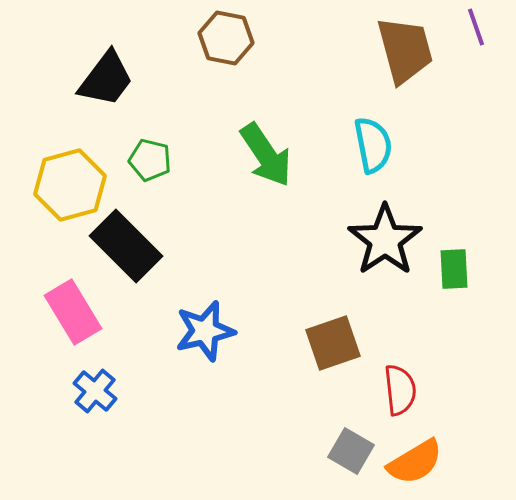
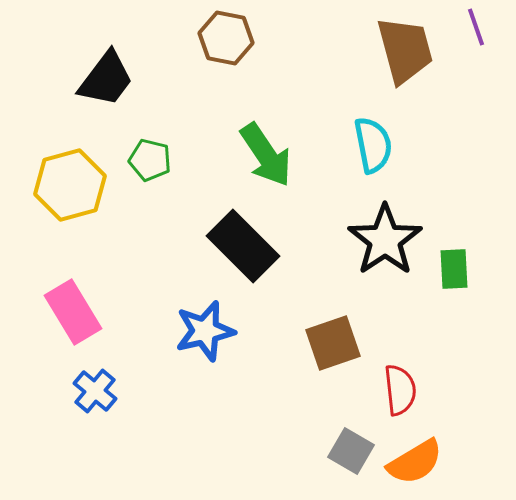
black rectangle: moved 117 px right
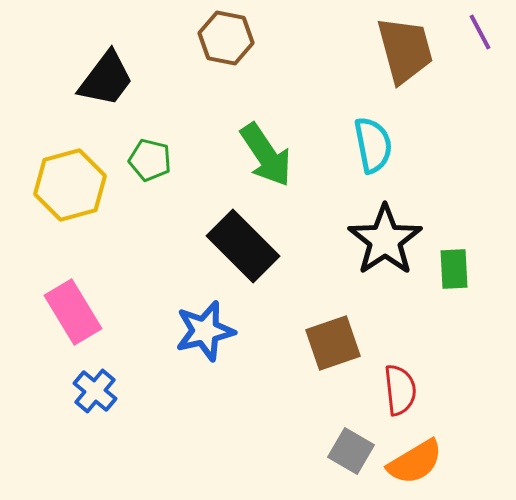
purple line: moved 4 px right, 5 px down; rotated 9 degrees counterclockwise
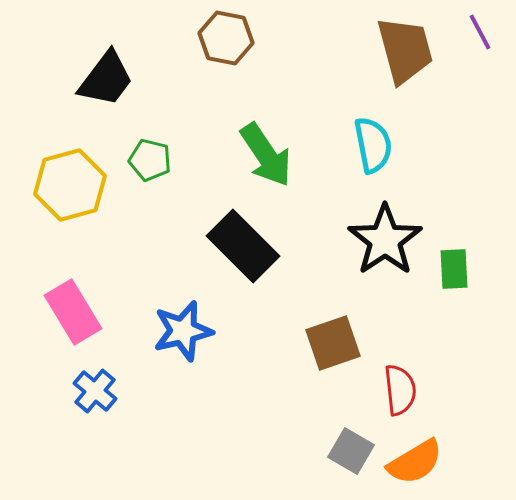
blue star: moved 22 px left
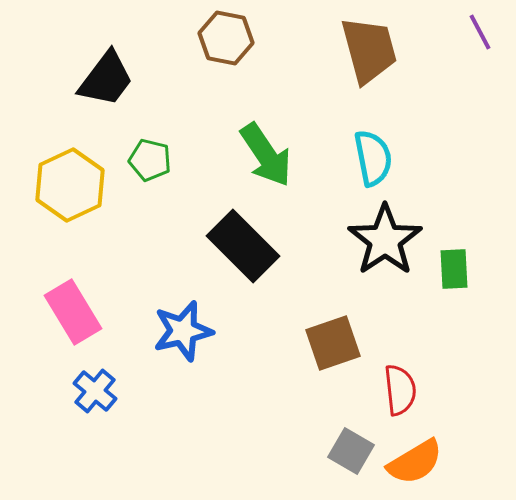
brown trapezoid: moved 36 px left
cyan semicircle: moved 13 px down
yellow hexagon: rotated 10 degrees counterclockwise
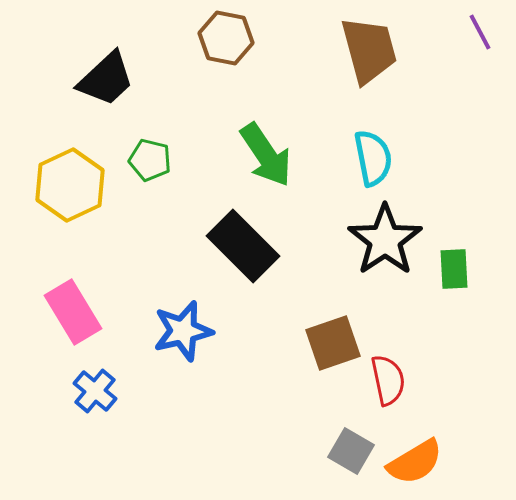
black trapezoid: rotated 10 degrees clockwise
red semicircle: moved 12 px left, 10 px up; rotated 6 degrees counterclockwise
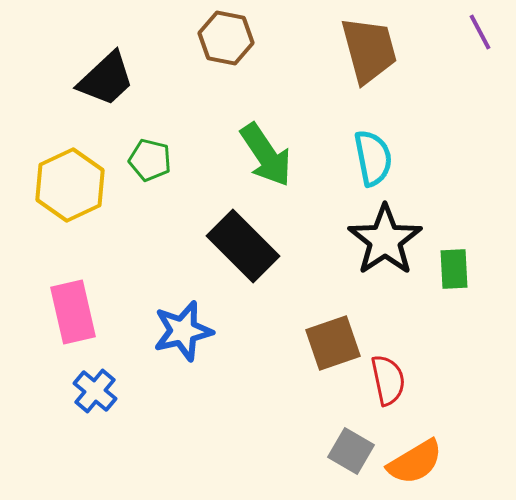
pink rectangle: rotated 18 degrees clockwise
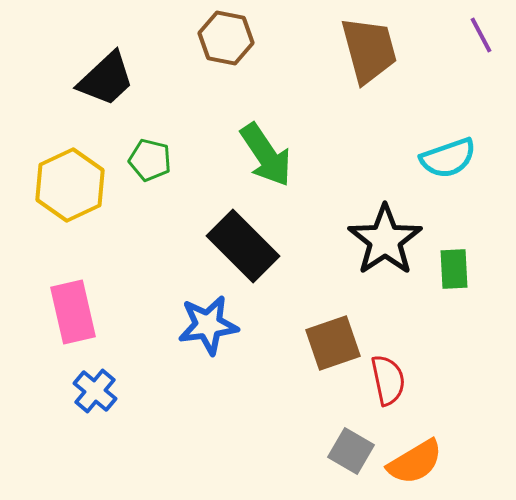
purple line: moved 1 px right, 3 px down
cyan semicircle: moved 75 px right; rotated 82 degrees clockwise
blue star: moved 25 px right, 6 px up; rotated 6 degrees clockwise
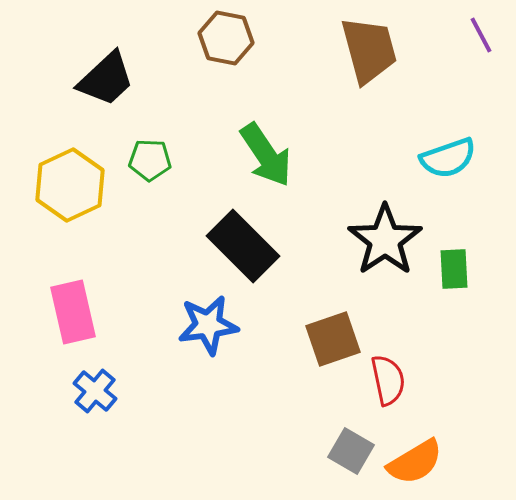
green pentagon: rotated 12 degrees counterclockwise
brown square: moved 4 px up
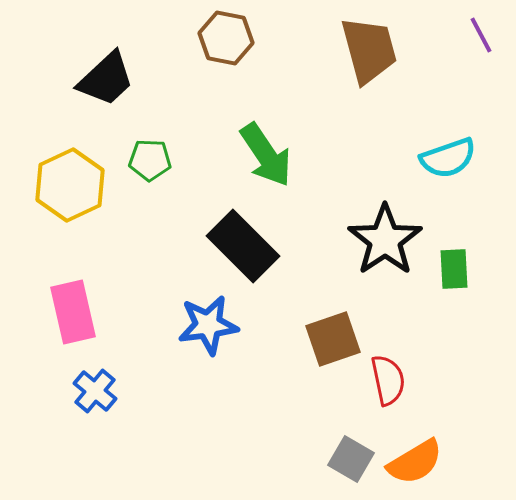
gray square: moved 8 px down
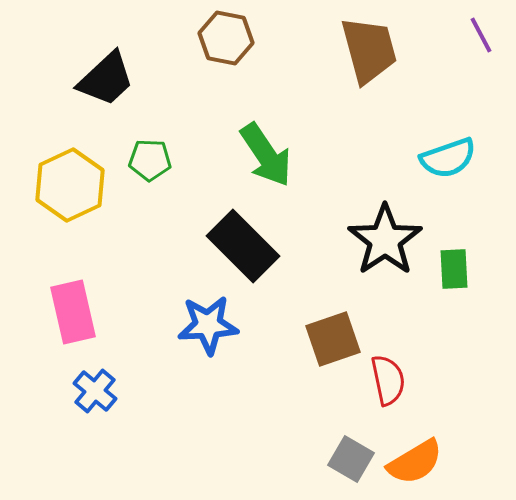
blue star: rotated 4 degrees clockwise
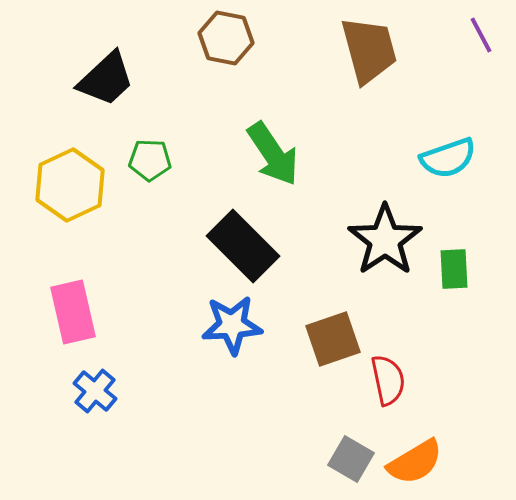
green arrow: moved 7 px right, 1 px up
blue star: moved 24 px right
